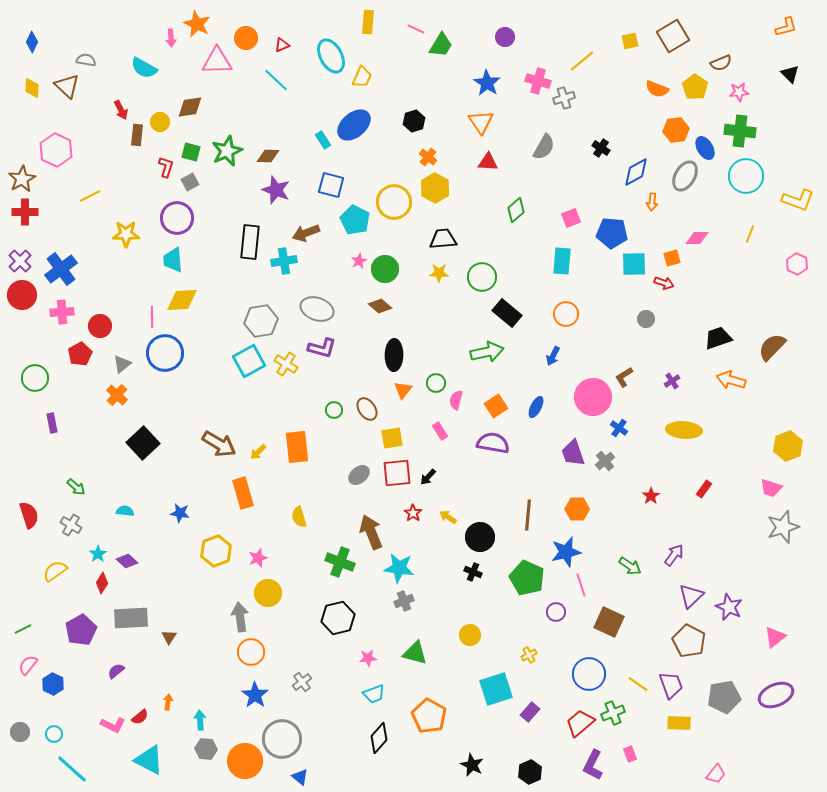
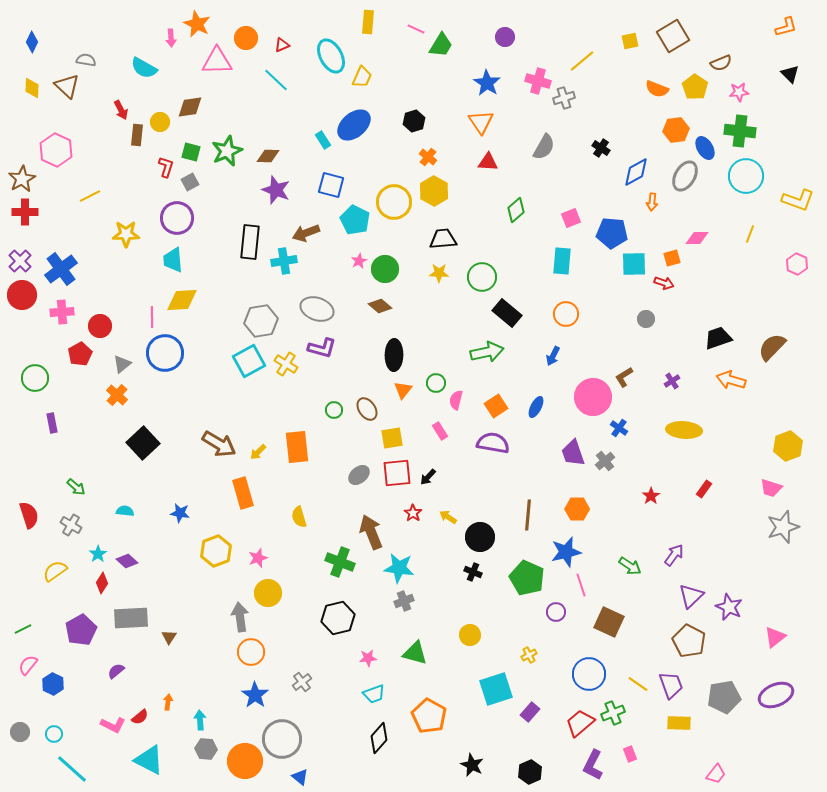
yellow hexagon at (435, 188): moved 1 px left, 3 px down
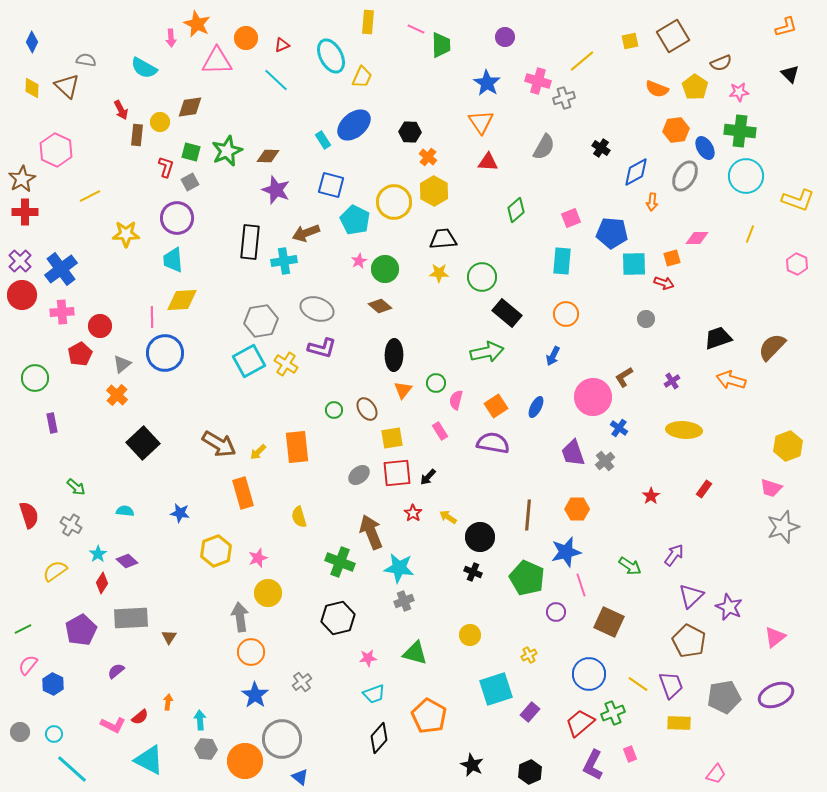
green trapezoid at (441, 45): rotated 32 degrees counterclockwise
black hexagon at (414, 121): moved 4 px left, 11 px down; rotated 20 degrees clockwise
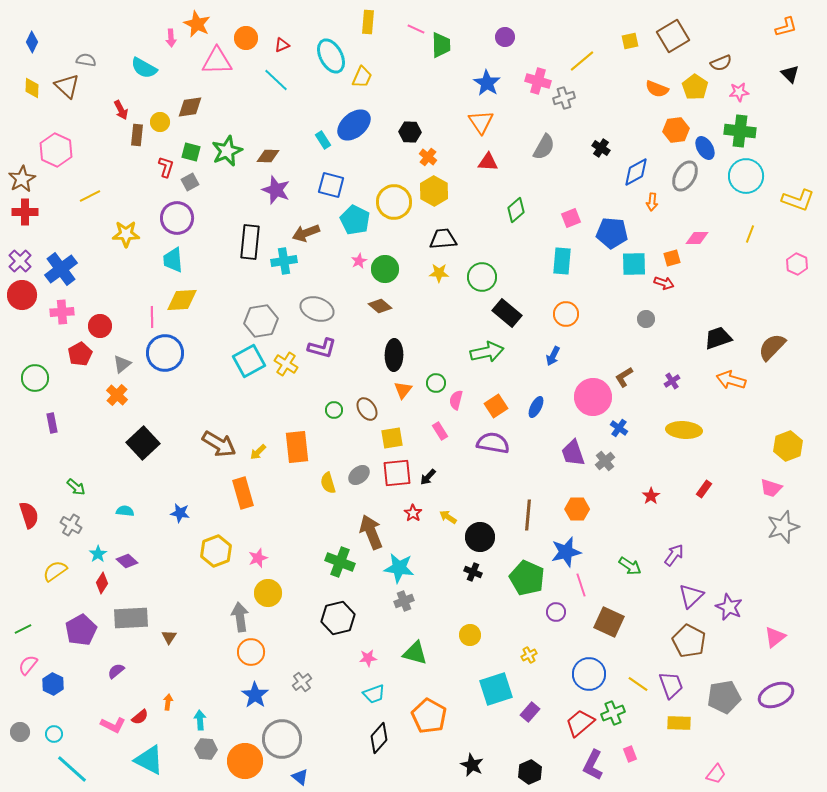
yellow semicircle at (299, 517): moved 29 px right, 34 px up
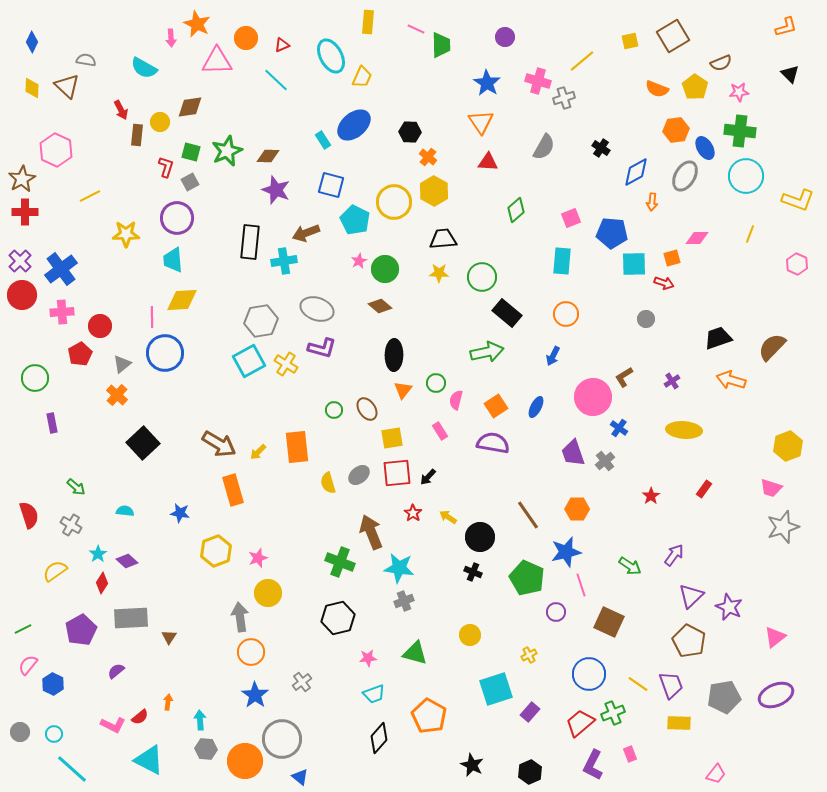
orange rectangle at (243, 493): moved 10 px left, 3 px up
brown line at (528, 515): rotated 40 degrees counterclockwise
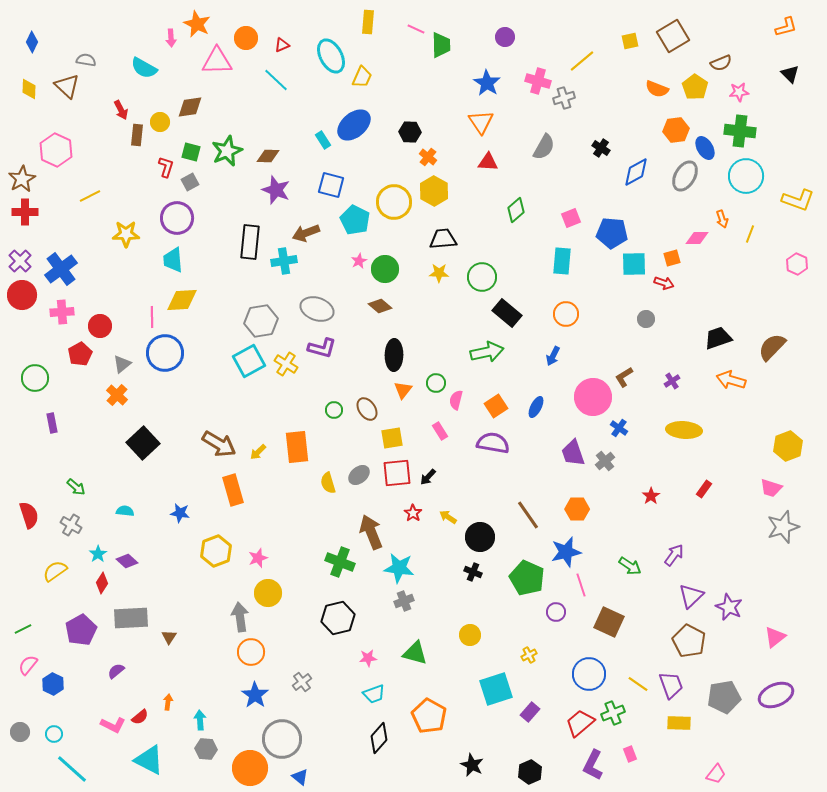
yellow diamond at (32, 88): moved 3 px left, 1 px down
orange arrow at (652, 202): moved 70 px right, 17 px down; rotated 24 degrees counterclockwise
orange circle at (245, 761): moved 5 px right, 7 px down
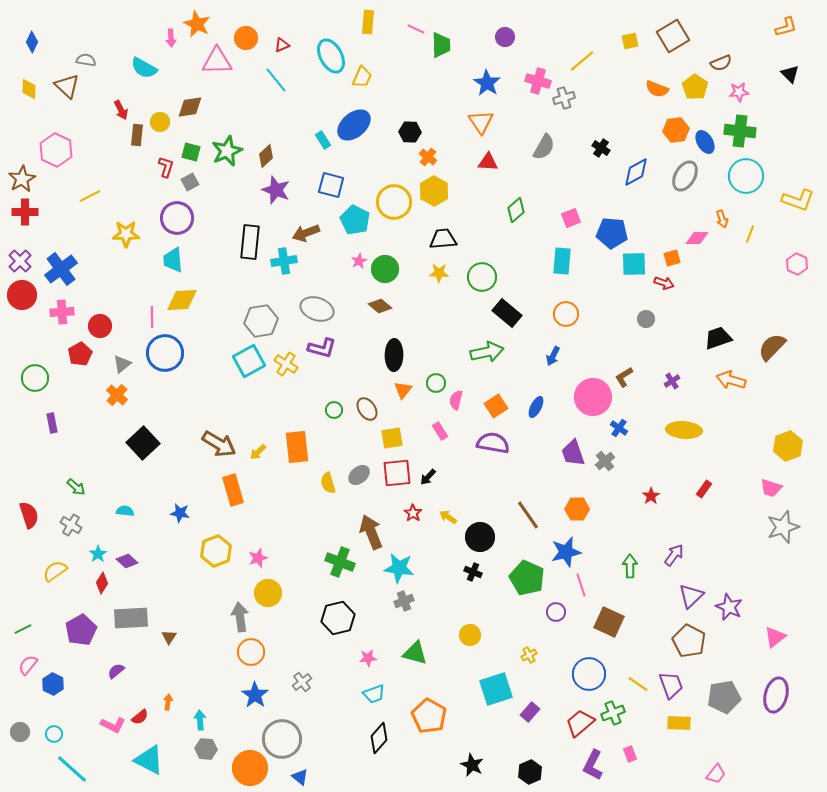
cyan line at (276, 80): rotated 8 degrees clockwise
blue ellipse at (705, 148): moved 6 px up
brown diamond at (268, 156): moved 2 px left; rotated 45 degrees counterclockwise
green arrow at (630, 566): rotated 125 degrees counterclockwise
purple ellipse at (776, 695): rotated 52 degrees counterclockwise
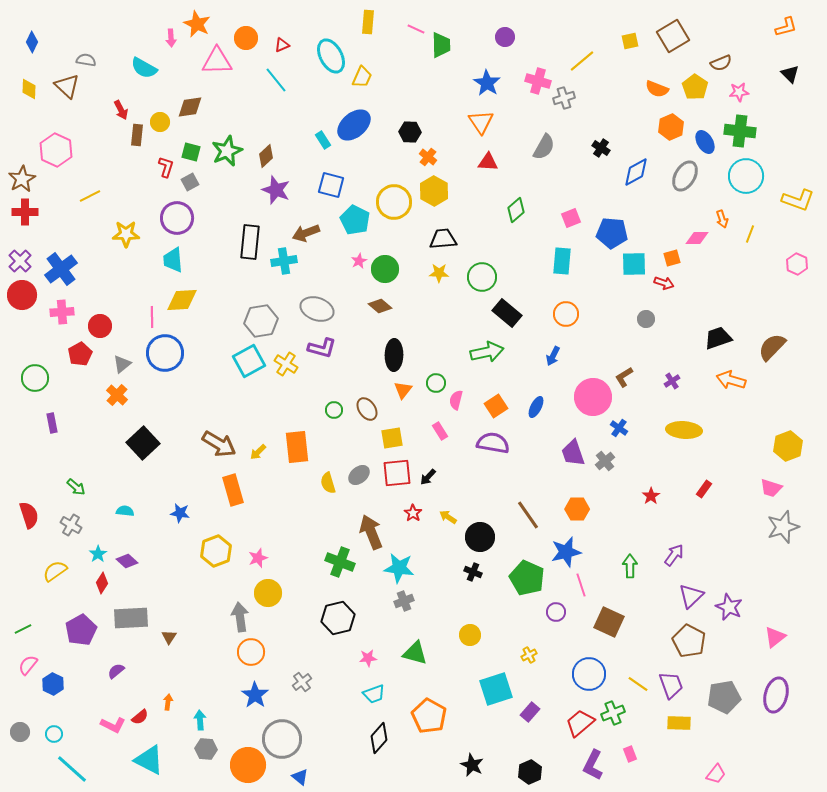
orange hexagon at (676, 130): moved 5 px left, 3 px up; rotated 15 degrees counterclockwise
orange circle at (250, 768): moved 2 px left, 3 px up
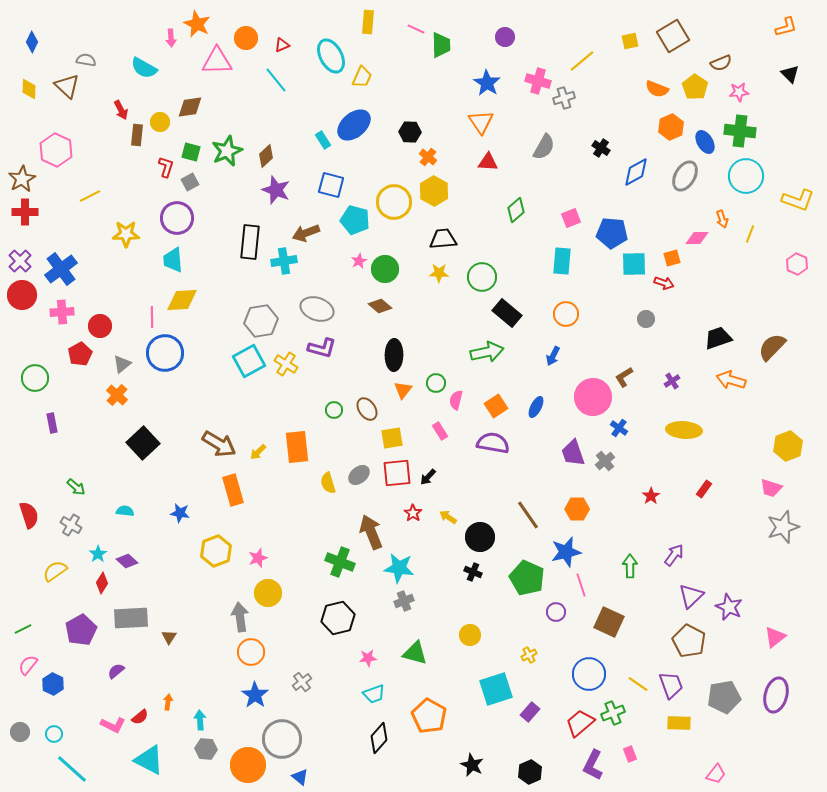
cyan pentagon at (355, 220): rotated 12 degrees counterclockwise
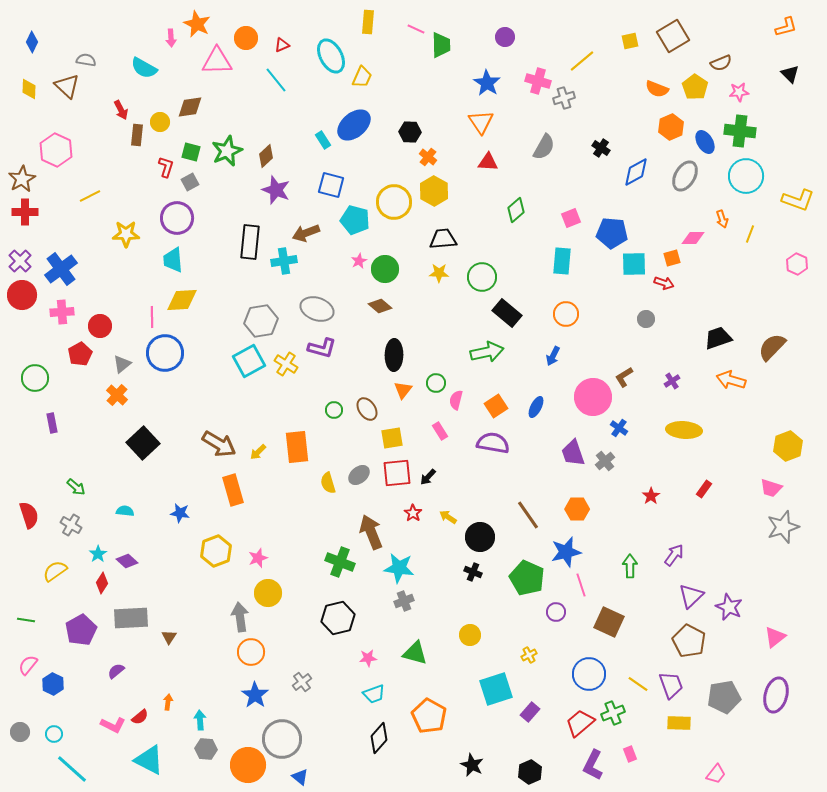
pink diamond at (697, 238): moved 4 px left
green line at (23, 629): moved 3 px right, 9 px up; rotated 36 degrees clockwise
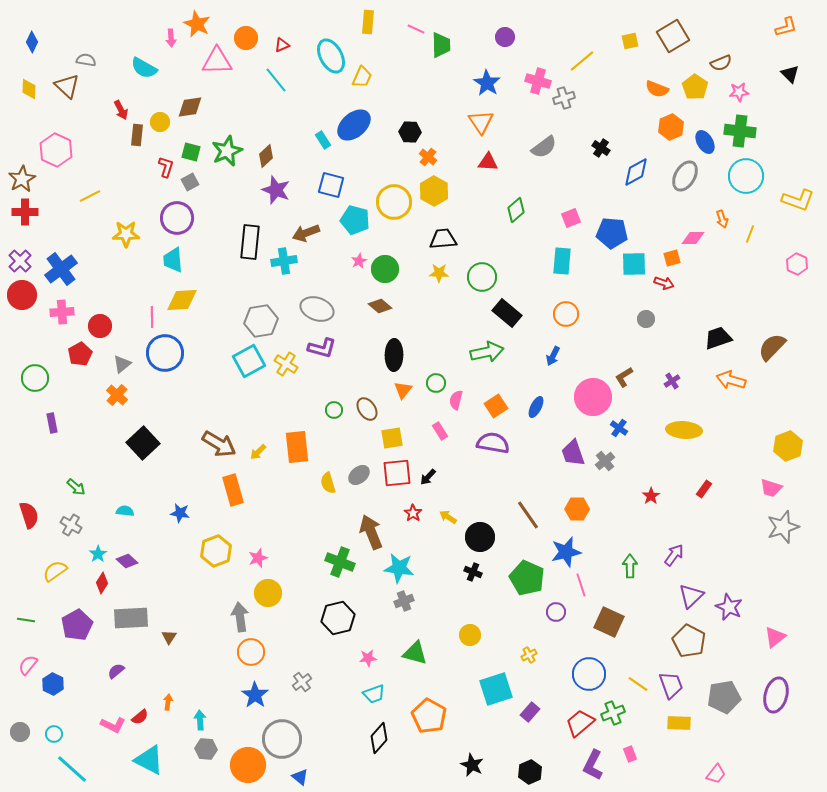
gray semicircle at (544, 147): rotated 24 degrees clockwise
purple pentagon at (81, 630): moved 4 px left, 5 px up
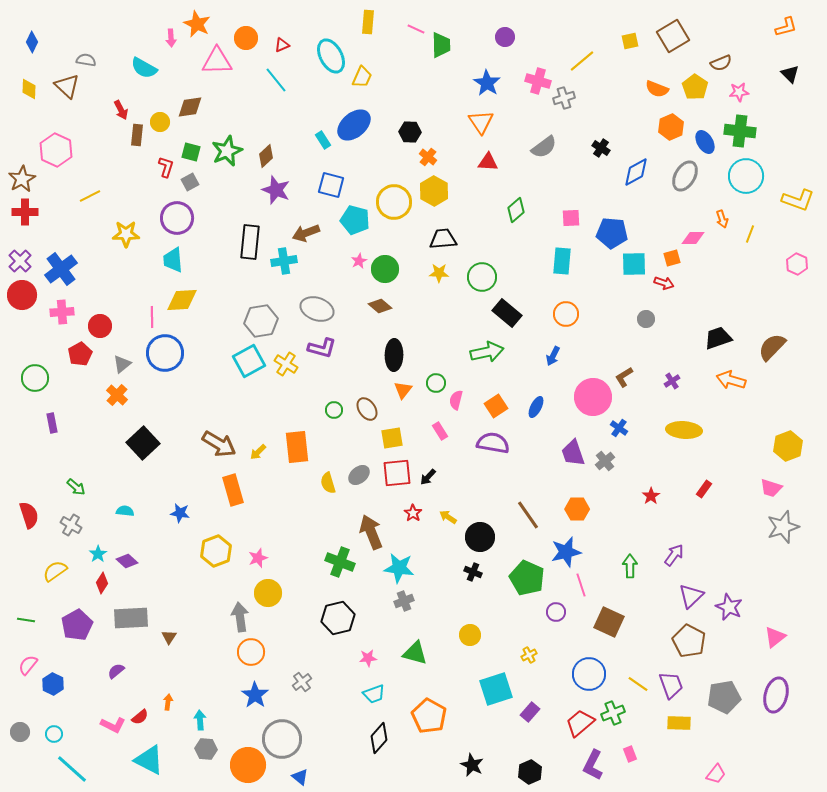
pink square at (571, 218): rotated 18 degrees clockwise
